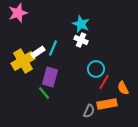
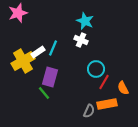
cyan star: moved 4 px right, 3 px up
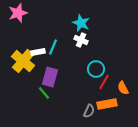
cyan star: moved 4 px left, 2 px down
cyan line: moved 1 px up
white rectangle: rotated 24 degrees clockwise
yellow cross: rotated 20 degrees counterclockwise
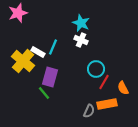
white rectangle: rotated 40 degrees clockwise
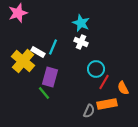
white cross: moved 2 px down
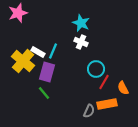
cyan line: moved 4 px down
purple rectangle: moved 3 px left, 5 px up
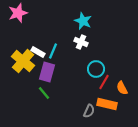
cyan star: moved 2 px right, 2 px up
orange semicircle: moved 1 px left
orange rectangle: rotated 24 degrees clockwise
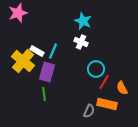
white rectangle: moved 1 px left, 1 px up
green line: moved 1 px down; rotated 32 degrees clockwise
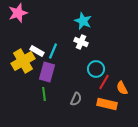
yellow cross: rotated 20 degrees clockwise
gray semicircle: moved 13 px left, 12 px up
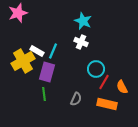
orange semicircle: moved 1 px up
